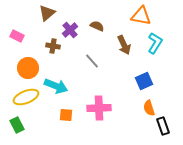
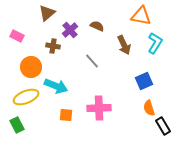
orange circle: moved 3 px right, 1 px up
black rectangle: rotated 12 degrees counterclockwise
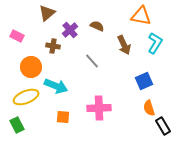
orange square: moved 3 px left, 2 px down
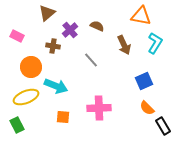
gray line: moved 1 px left, 1 px up
orange semicircle: moved 2 px left; rotated 28 degrees counterclockwise
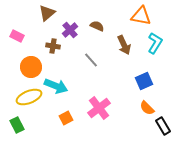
yellow ellipse: moved 3 px right
pink cross: rotated 35 degrees counterclockwise
orange square: moved 3 px right, 1 px down; rotated 32 degrees counterclockwise
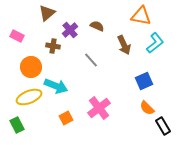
cyan L-shape: rotated 20 degrees clockwise
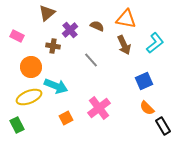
orange triangle: moved 15 px left, 3 px down
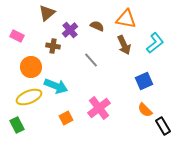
orange semicircle: moved 2 px left, 2 px down
